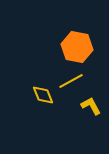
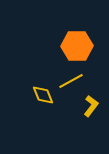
orange hexagon: moved 1 px up; rotated 12 degrees counterclockwise
yellow L-shape: rotated 65 degrees clockwise
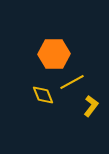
orange hexagon: moved 23 px left, 8 px down
yellow line: moved 1 px right, 1 px down
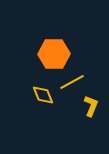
yellow L-shape: rotated 15 degrees counterclockwise
